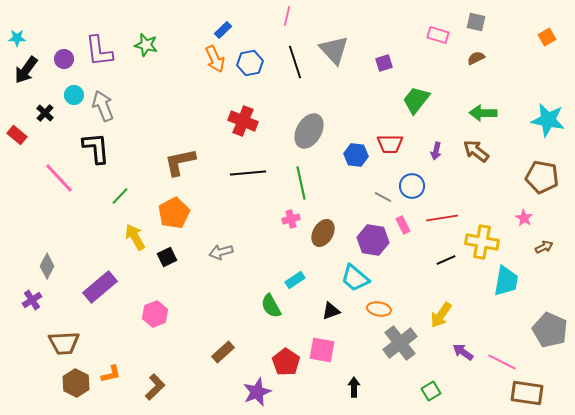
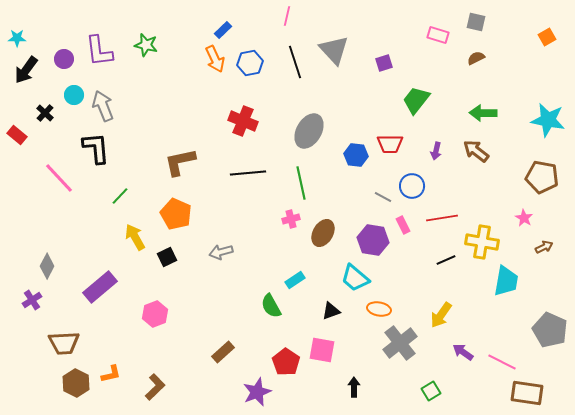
orange pentagon at (174, 213): moved 2 px right, 1 px down; rotated 20 degrees counterclockwise
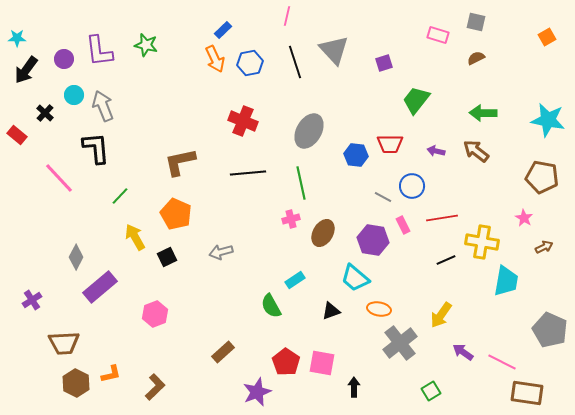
purple arrow at (436, 151): rotated 90 degrees clockwise
gray diamond at (47, 266): moved 29 px right, 9 px up
pink square at (322, 350): moved 13 px down
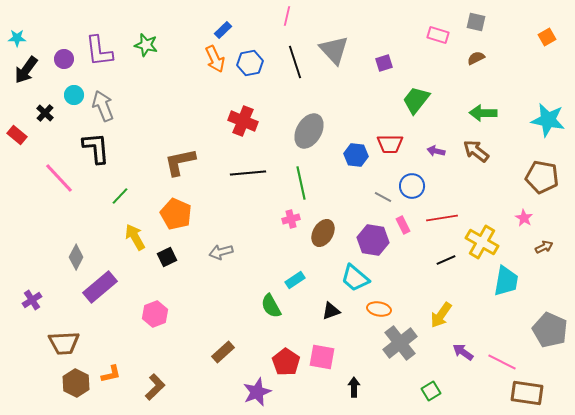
yellow cross at (482, 242): rotated 20 degrees clockwise
pink square at (322, 363): moved 6 px up
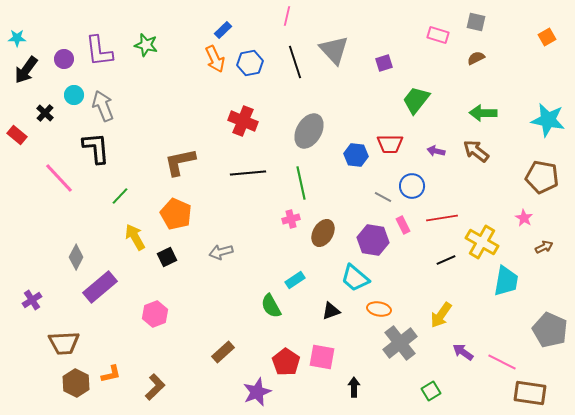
brown rectangle at (527, 393): moved 3 px right
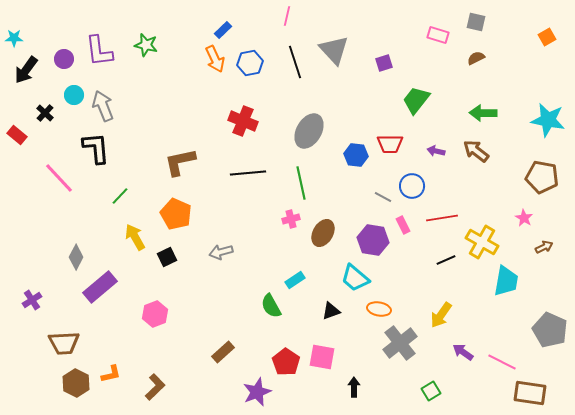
cyan star at (17, 38): moved 3 px left
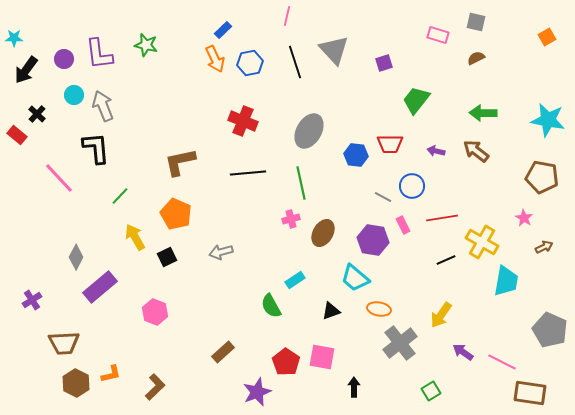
purple L-shape at (99, 51): moved 3 px down
black cross at (45, 113): moved 8 px left, 1 px down
pink hexagon at (155, 314): moved 2 px up; rotated 20 degrees counterclockwise
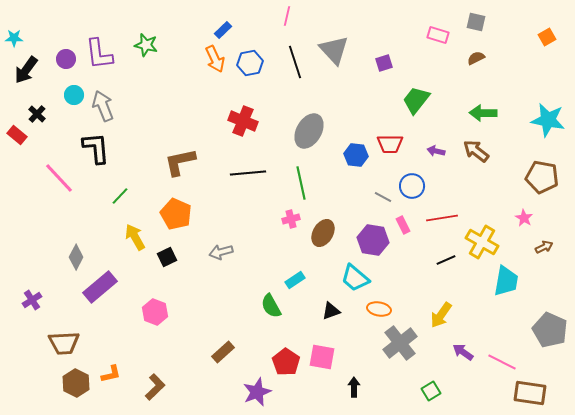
purple circle at (64, 59): moved 2 px right
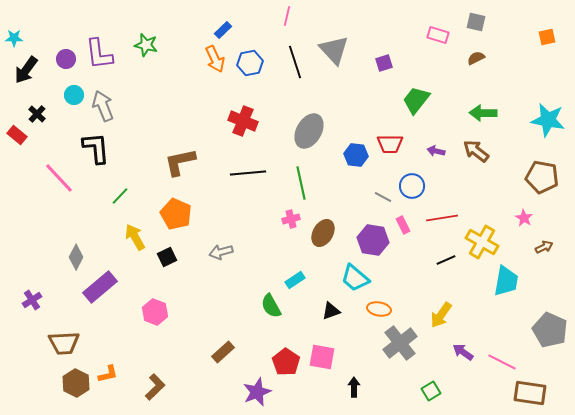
orange square at (547, 37): rotated 18 degrees clockwise
orange L-shape at (111, 374): moved 3 px left
